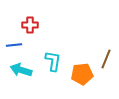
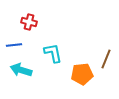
red cross: moved 1 px left, 3 px up; rotated 14 degrees clockwise
cyan L-shape: moved 8 px up; rotated 20 degrees counterclockwise
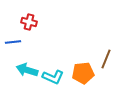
blue line: moved 1 px left, 3 px up
cyan L-shape: moved 24 px down; rotated 125 degrees clockwise
cyan arrow: moved 6 px right
orange pentagon: moved 1 px right, 1 px up
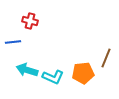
red cross: moved 1 px right, 1 px up
brown line: moved 1 px up
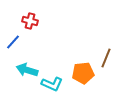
blue line: rotated 42 degrees counterclockwise
cyan L-shape: moved 1 px left, 7 px down
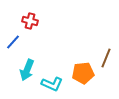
cyan arrow: rotated 85 degrees counterclockwise
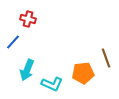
red cross: moved 2 px left, 2 px up
brown line: rotated 42 degrees counterclockwise
